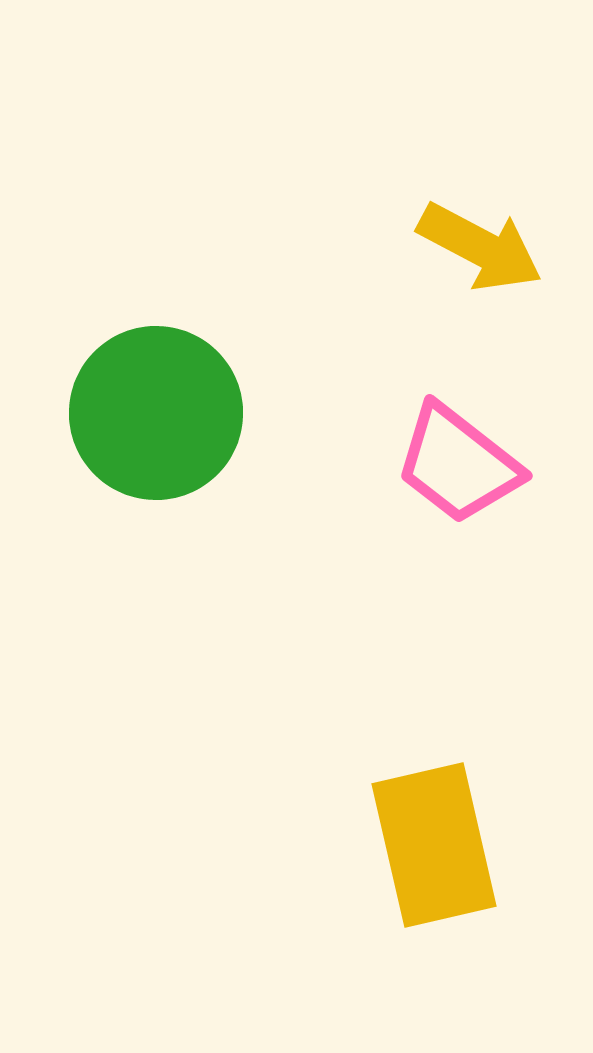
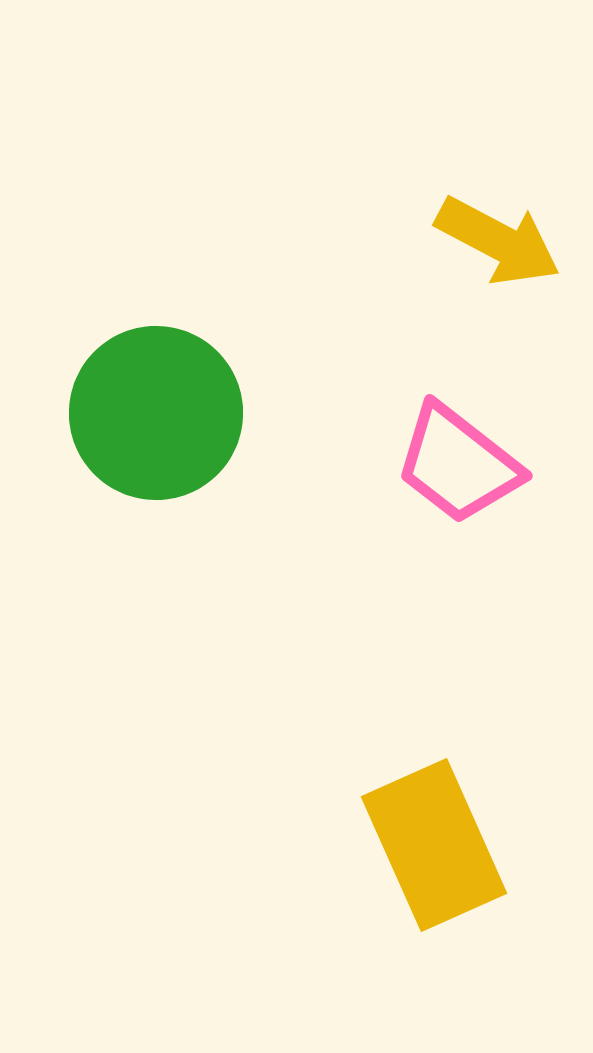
yellow arrow: moved 18 px right, 6 px up
yellow rectangle: rotated 11 degrees counterclockwise
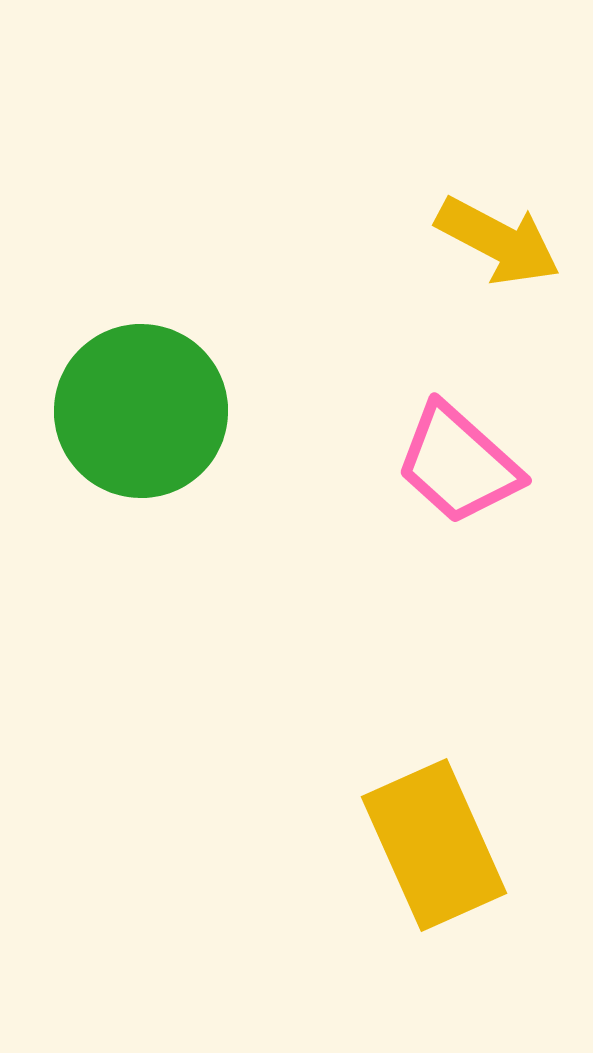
green circle: moved 15 px left, 2 px up
pink trapezoid: rotated 4 degrees clockwise
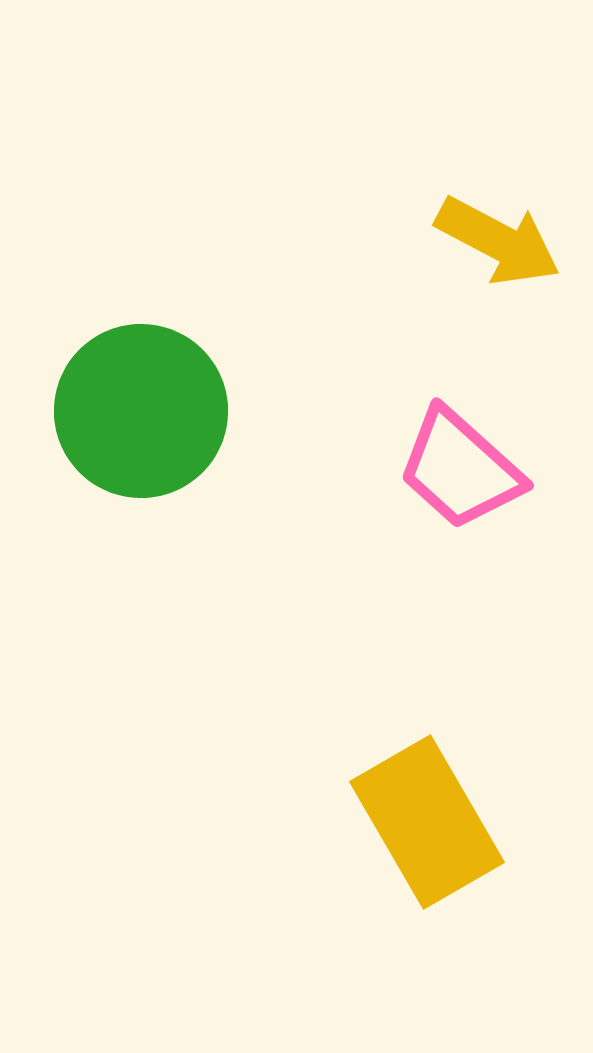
pink trapezoid: moved 2 px right, 5 px down
yellow rectangle: moved 7 px left, 23 px up; rotated 6 degrees counterclockwise
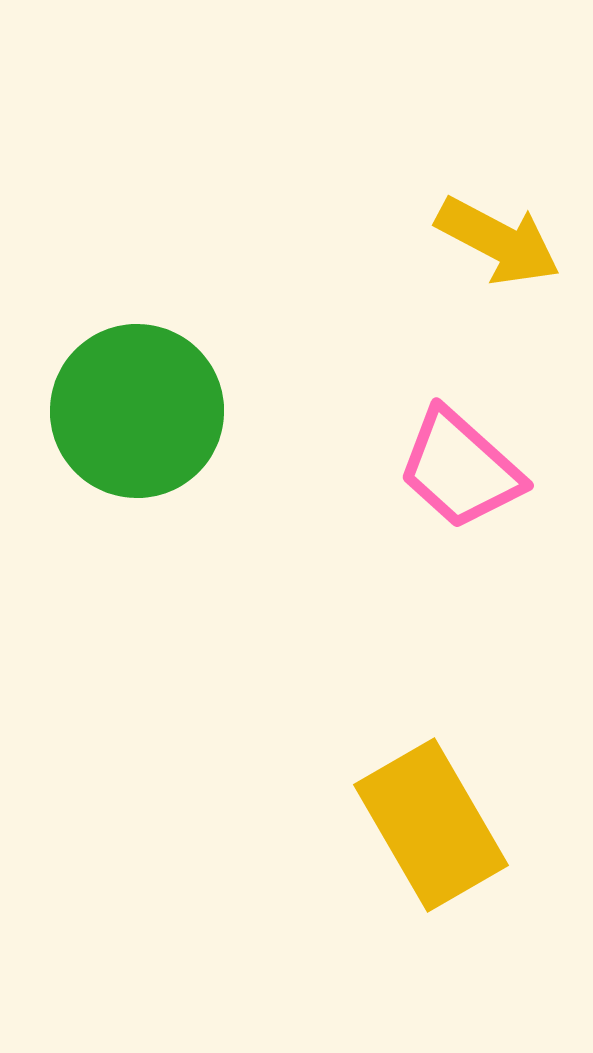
green circle: moved 4 px left
yellow rectangle: moved 4 px right, 3 px down
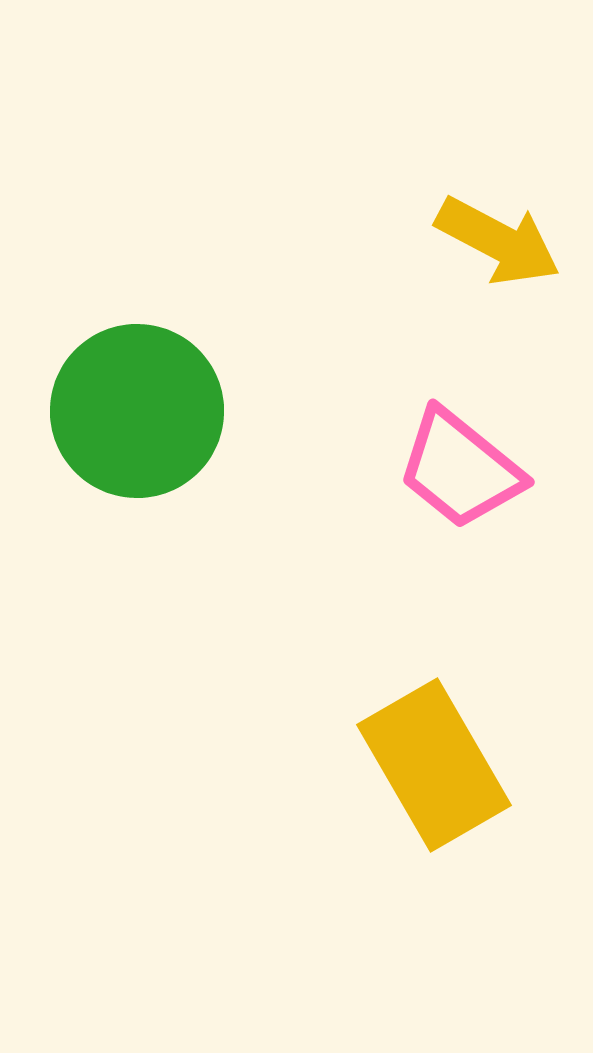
pink trapezoid: rotated 3 degrees counterclockwise
yellow rectangle: moved 3 px right, 60 px up
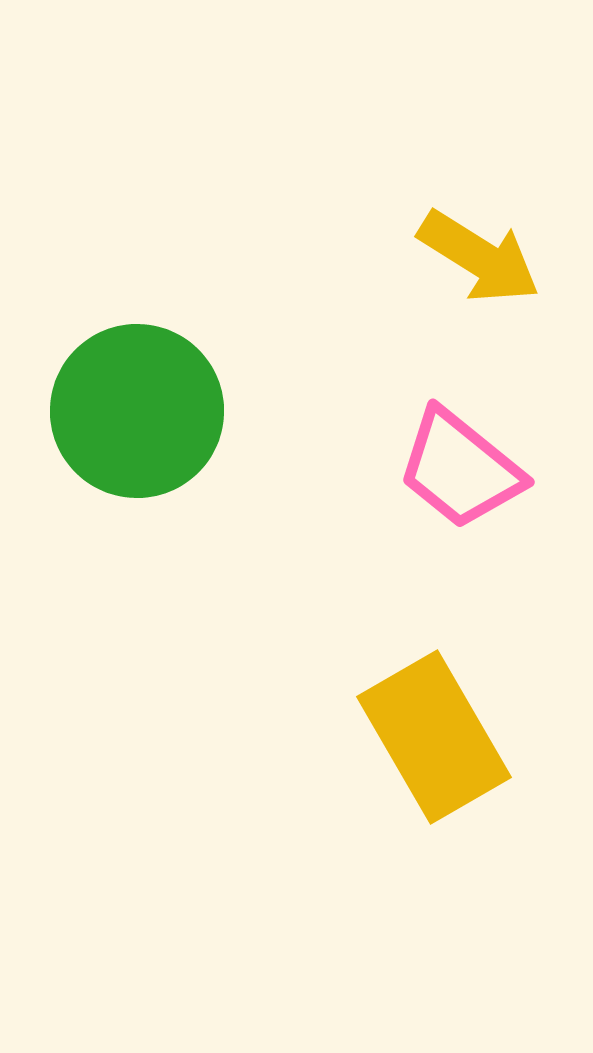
yellow arrow: moved 19 px left, 16 px down; rotated 4 degrees clockwise
yellow rectangle: moved 28 px up
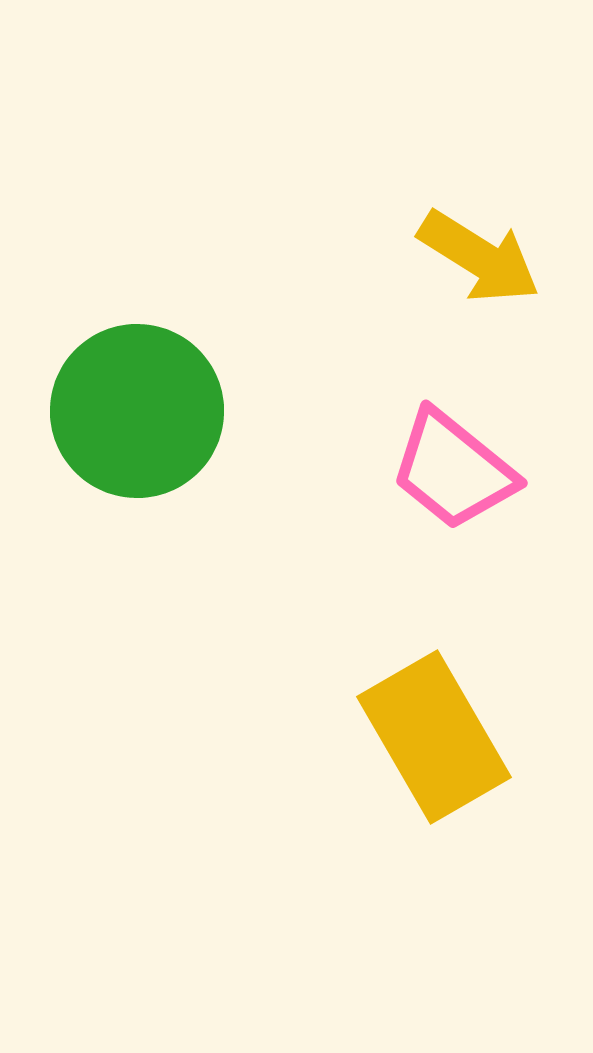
pink trapezoid: moved 7 px left, 1 px down
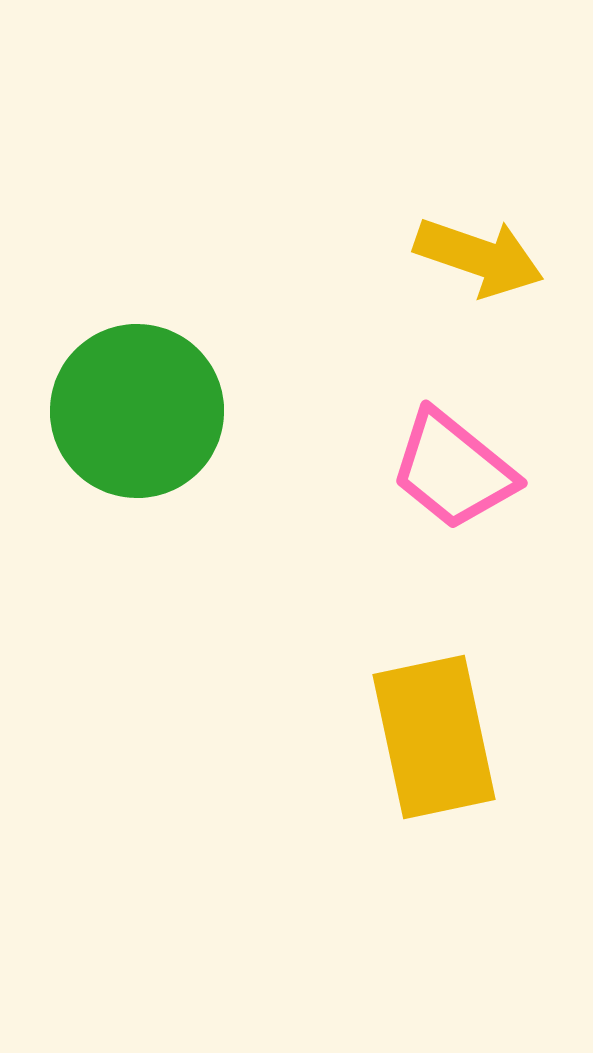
yellow arrow: rotated 13 degrees counterclockwise
yellow rectangle: rotated 18 degrees clockwise
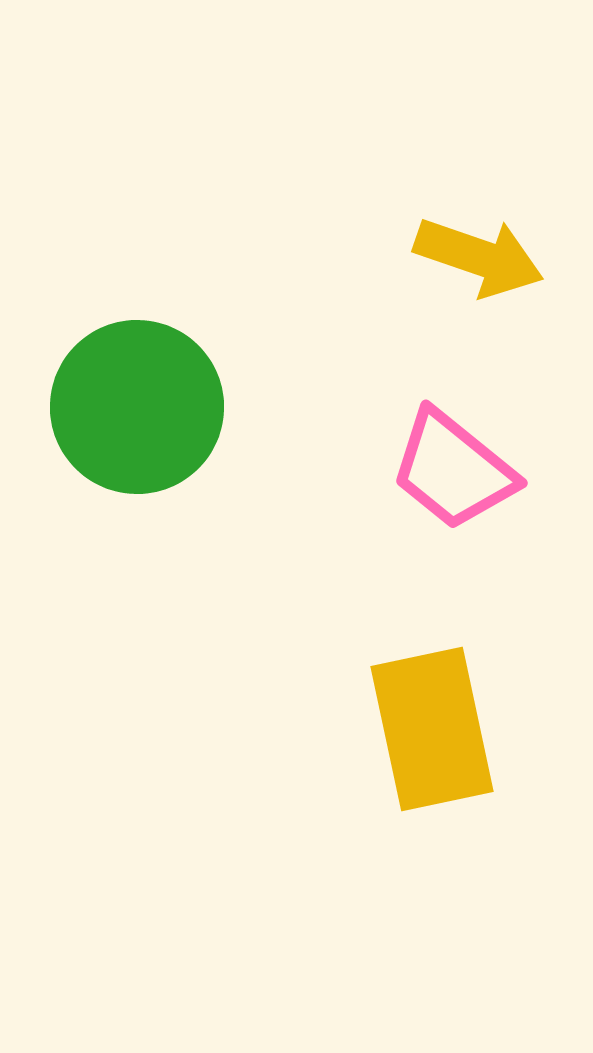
green circle: moved 4 px up
yellow rectangle: moved 2 px left, 8 px up
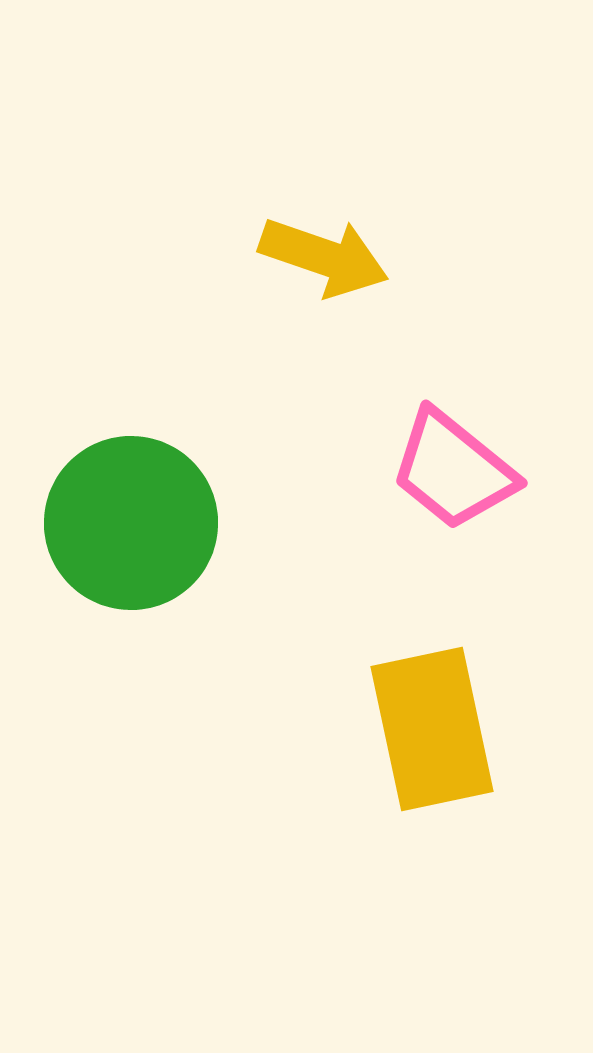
yellow arrow: moved 155 px left
green circle: moved 6 px left, 116 px down
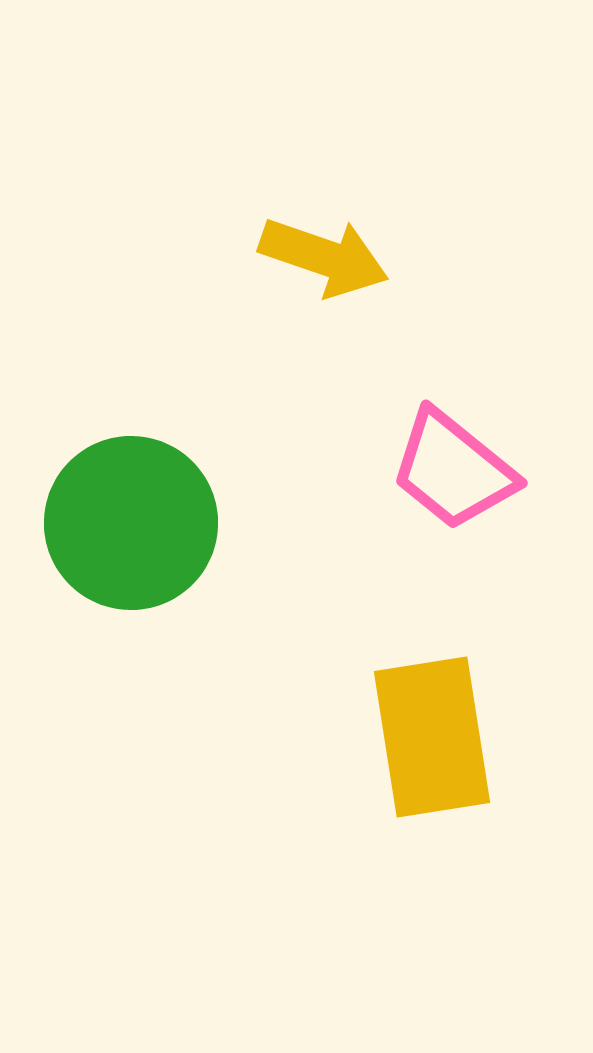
yellow rectangle: moved 8 px down; rotated 3 degrees clockwise
